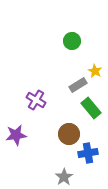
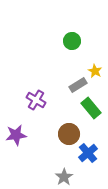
blue cross: rotated 30 degrees counterclockwise
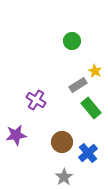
brown circle: moved 7 px left, 8 px down
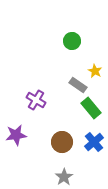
gray rectangle: rotated 66 degrees clockwise
blue cross: moved 6 px right, 11 px up
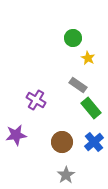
green circle: moved 1 px right, 3 px up
yellow star: moved 7 px left, 13 px up
gray star: moved 2 px right, 2 px up
